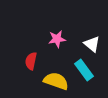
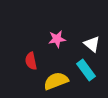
red semicircle: rotated 24 degrees counterclockwise
cyan rectangle: moved 2 px right
yellow semicircle: rotated 40 degrees counterclockwise
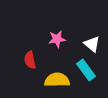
red semicircle: moved 1 px left, 1 px up
yellow semicircle: moved 1 px right, 1 px up; rotated 20 degrees clockwise
